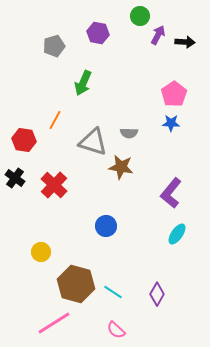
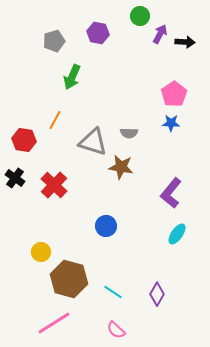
purple arrow: moved 2 px right, 1 px up
gray pentagon: moved 5 px up
green arrow: moved 11 px left, 6 px up
brown hexagon: moved 7 px left, 5 px up
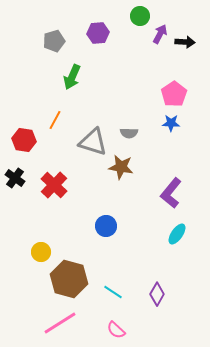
purple hexagon: rotated 15 degrees counterclockwise
pink line: moved 6 px right
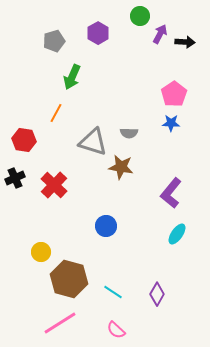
purple hexagon: rotated 25 degrees counterclockwise
orange line: moved 1 px right, 7 px up
black cross: rotated 30 degrees clockwise
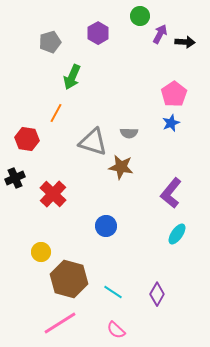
gray pentagon: moved 4 px left, 1 px down
blue star: rotated 24 degrees counterclockwise
red hexagon: moved 3 px right, 1 px up
red cross: moved 1 px left, 9 px down
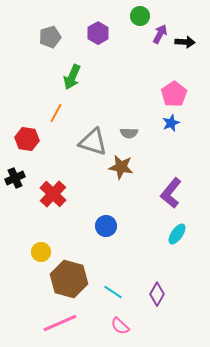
gray pentagon: moved 5 px up
pink line: rotated 8 degrees clockwise
pink semicircle: moved 4 px right, 4 px up
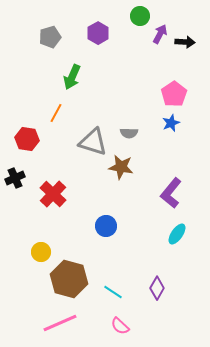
purple diamond: moved 6 px up
